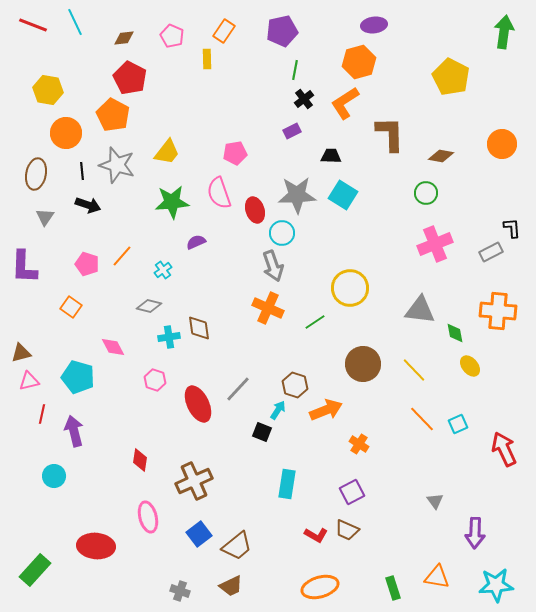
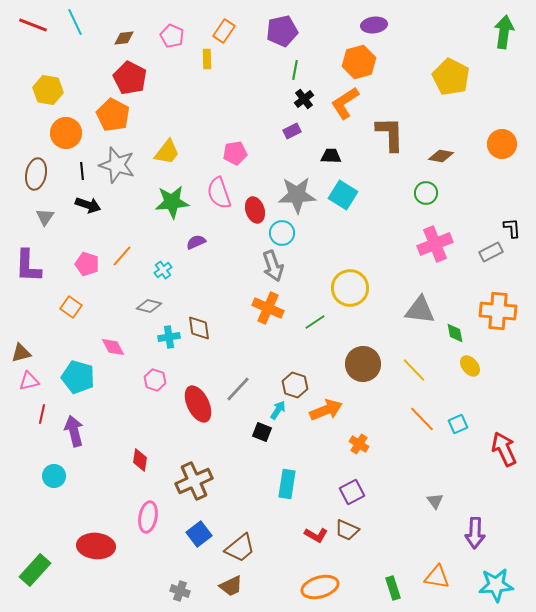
purple L-shape at (24, 267): moved 4 px right, 1 px up
pink ellipse at (148, 517): rotated 24 degrees clockwise
brown trapezoid at (237, 546): moved 3 px right, 2 px down
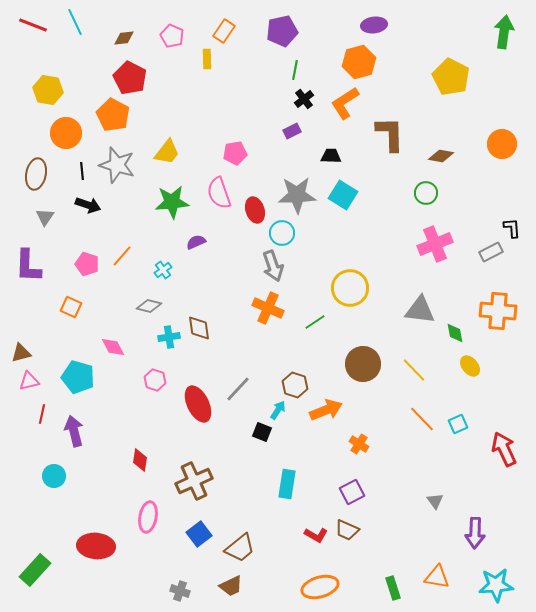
orange square at (71, 307): rotated 10 degrees counterclockwise
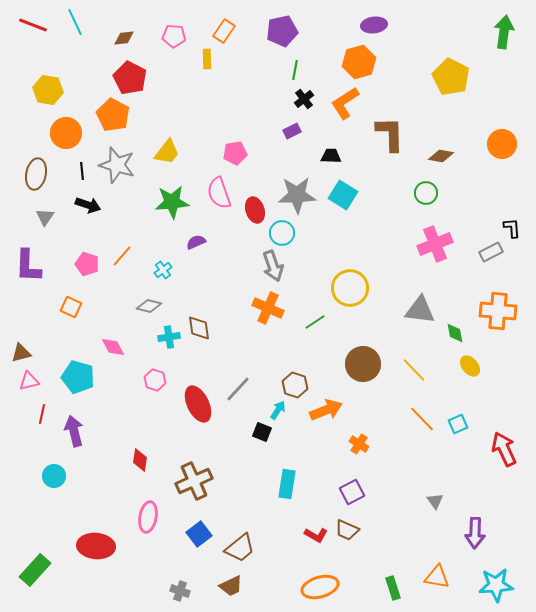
pink pentagon at (172, 36): moved 2 px right; rotated 20 degrees counterclockwise
